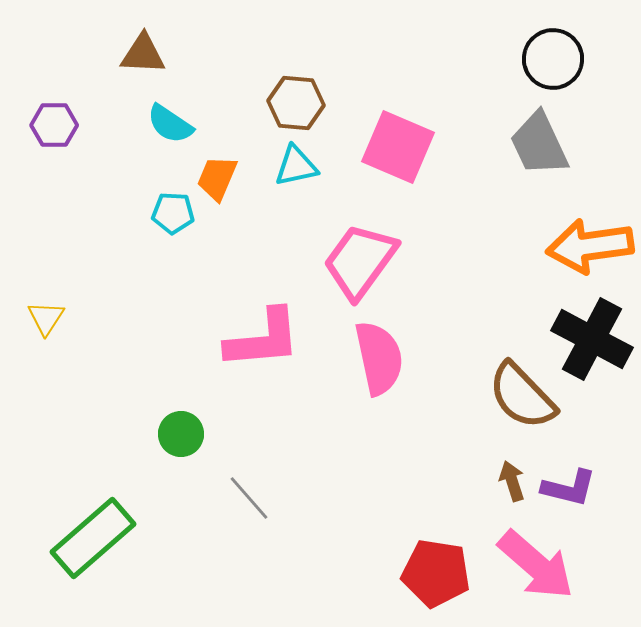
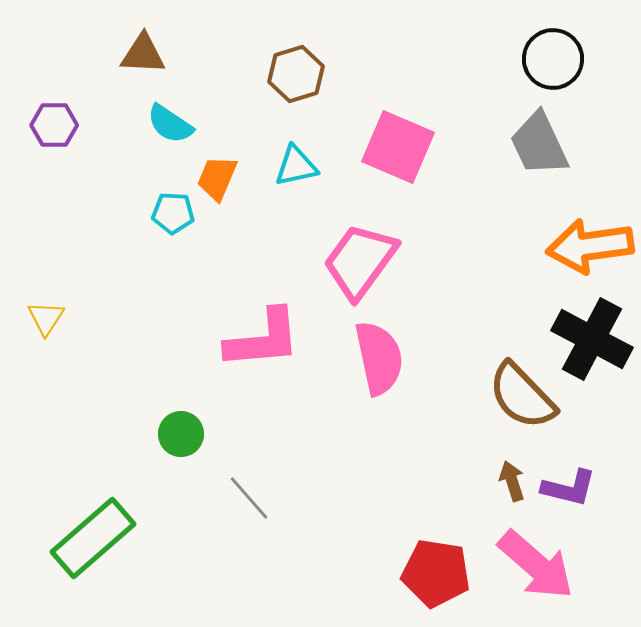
brown hexagon: moved 29 px up; rotated 22 degrees counterclockwise
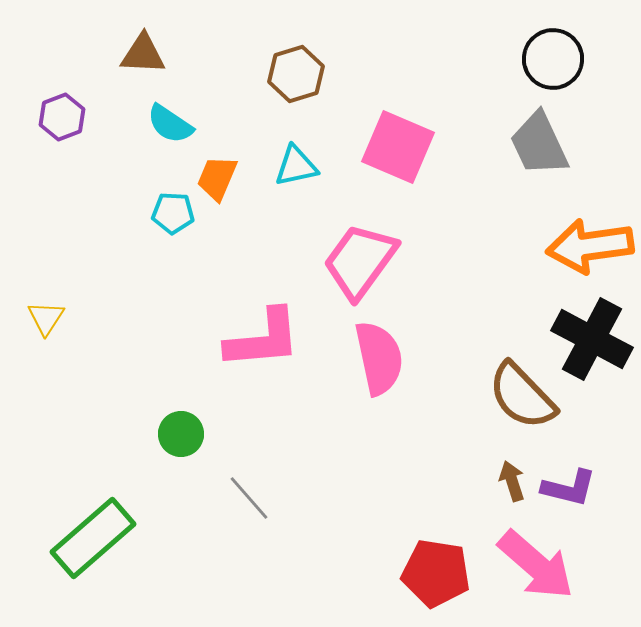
purple hexagon: moved 8 px right, 8 px up; rotated 21 degrees counterclockwise
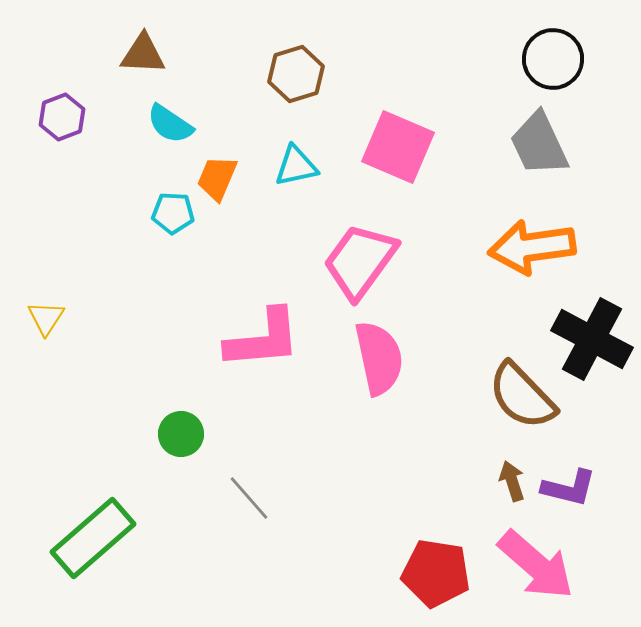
orange arrow: moved 58 px left, 1 px down
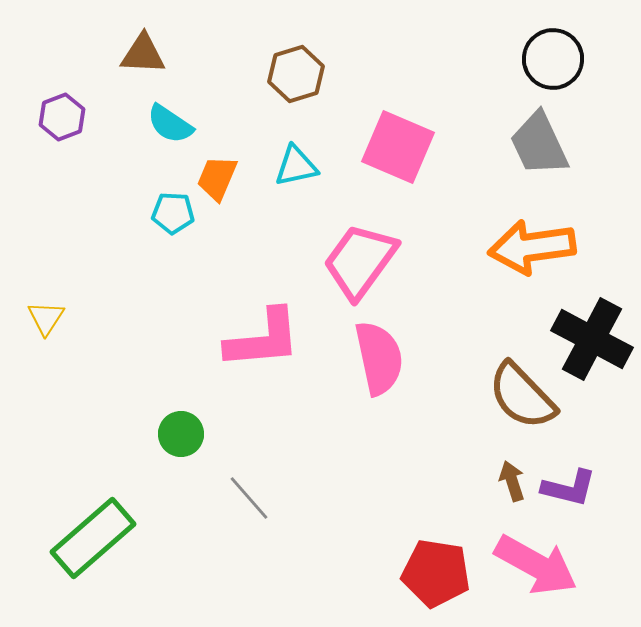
pink arrow: rotated 12 degrees counterclockwise
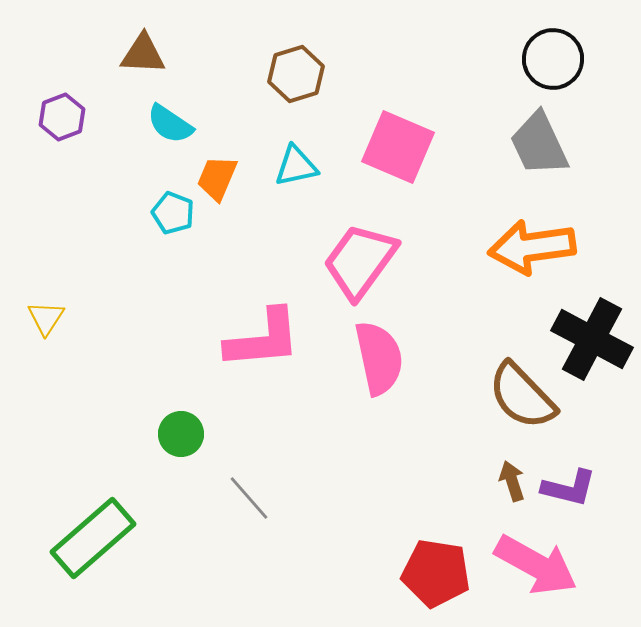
cyan pentagon: rotated 18 degrees clockwise
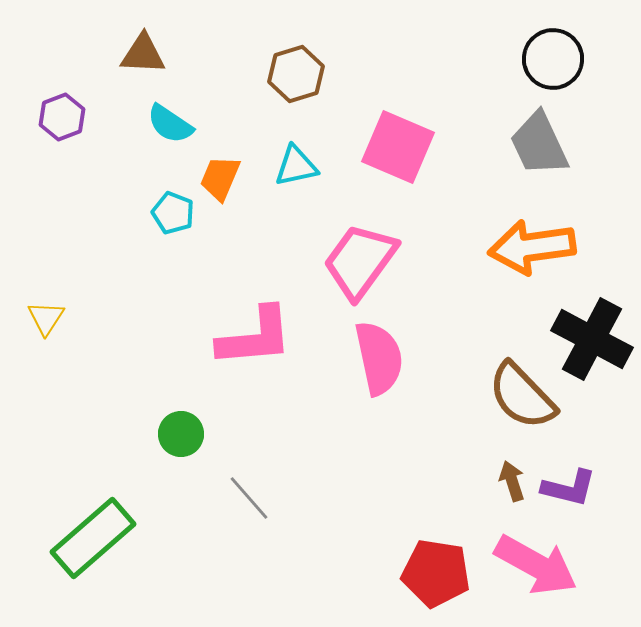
orange trapezoid: moved 3 px right
pink L-shape: moved 8 px left, 2 px up
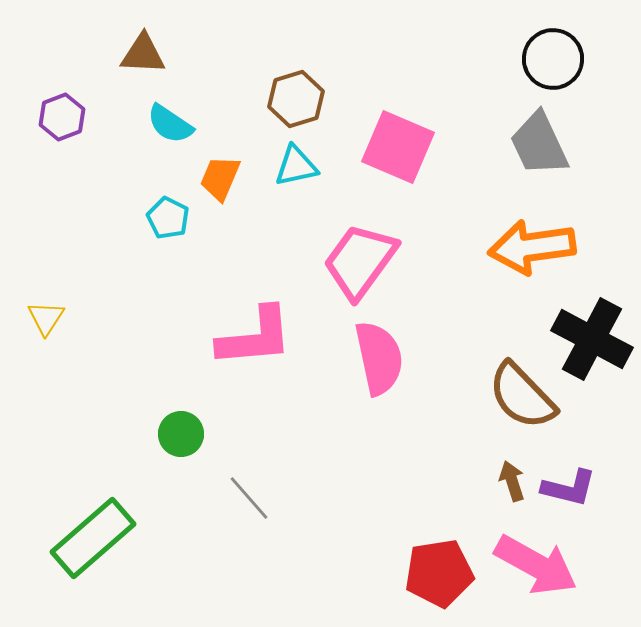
brown hexagon: moved 25 px down
cyan pentagon: moved 5 px left, 5 px down; rotated 6 degrees clockwise
red pentagon: moved 3 px right; rotated 18 degrees counterclockwise
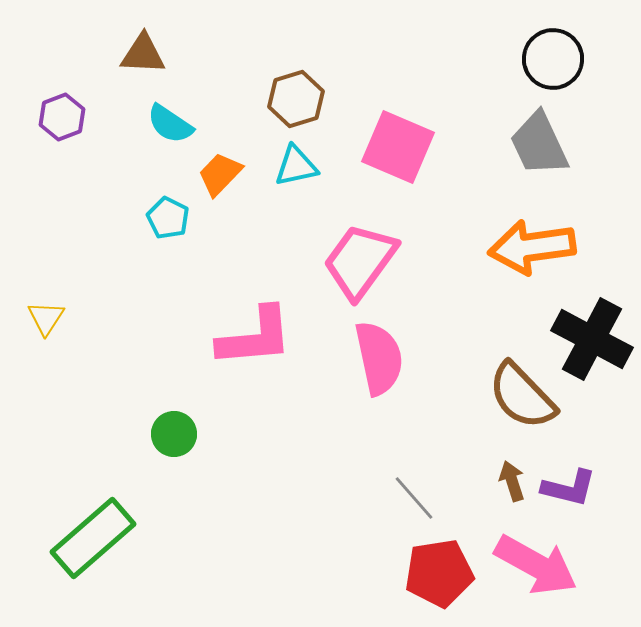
orange trapezoid: moved 4 px up; rotated 21 degrees clockwise
green circle: moved 7 px left
gray line: moved 165 px right
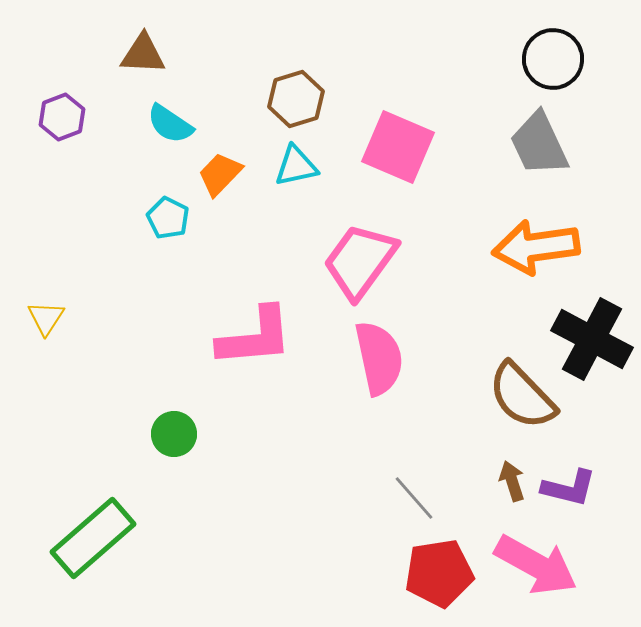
orange arrow: moved 4 px right
